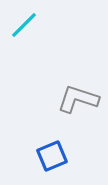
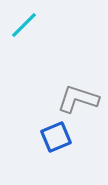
blue square: moved 4 px right, 19 px up
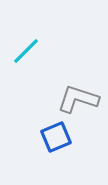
cyan line: moved 2 px right, 26 px down
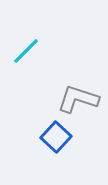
blue square: rotated 24 degrees counterclockwise
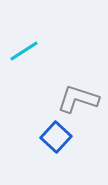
cyan line: moved 2 px left; rotated 12 degrees clockwise
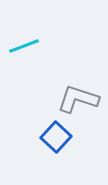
cyan line: moved 5 px up; rotated 12 degrees clockwise
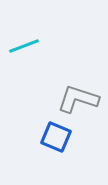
blue square: rotated 20 degrees counterclockwise
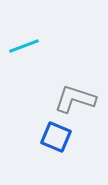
gray L-shape: moved 3 px left
